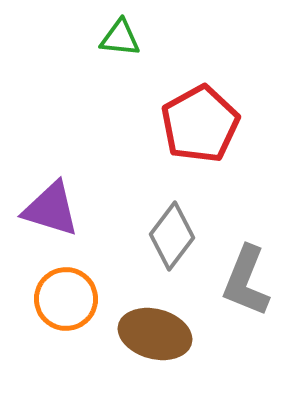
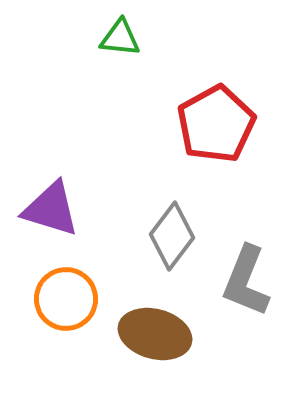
red pentagon: moved 16 px right
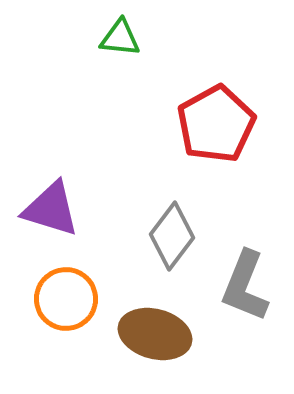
gray L-shape: moved 1 px left, 5 px down
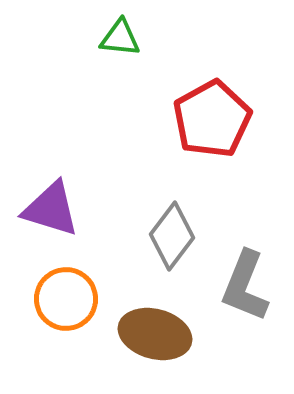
red pentagon: moved 4 px left, 5 px up
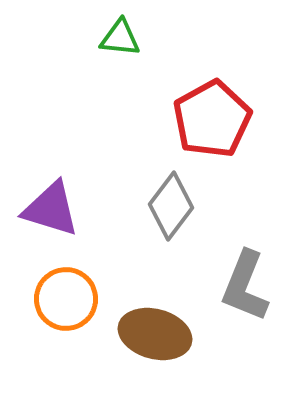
gray diamond: moved 1 px left, 30 px up
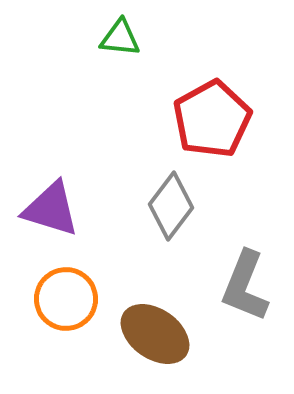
brown ellipse: rotated 20 degrees clockwise
